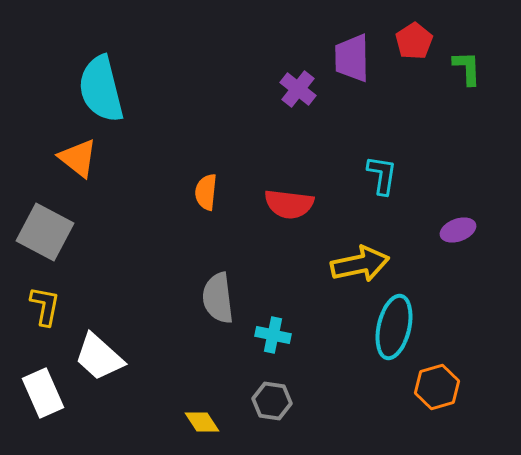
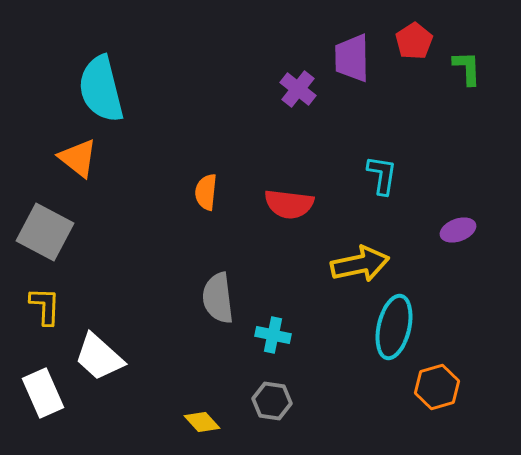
yellow L-shape: rotated 9 degrees counterclockwise
yellow diamond: rotated 9 degrees counterclockwise
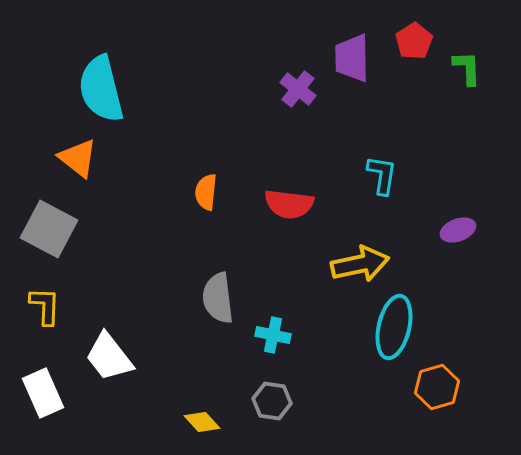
gray square: moved 4 px right, 3 px up
white trapezoid: moved 10 px right; rotated 10 degrees clockwise
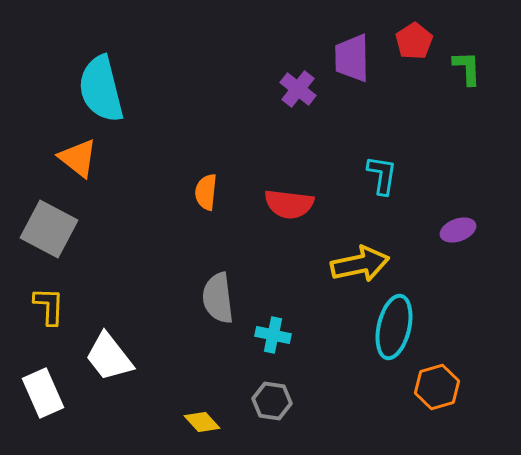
yellow L-shape: moved 4 px right
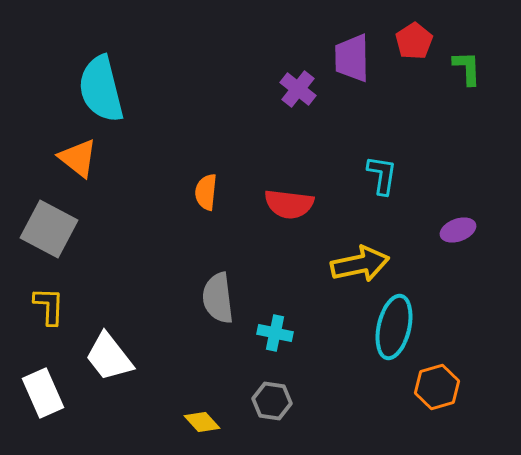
cyan cross: moved 2 px right, 2 px up
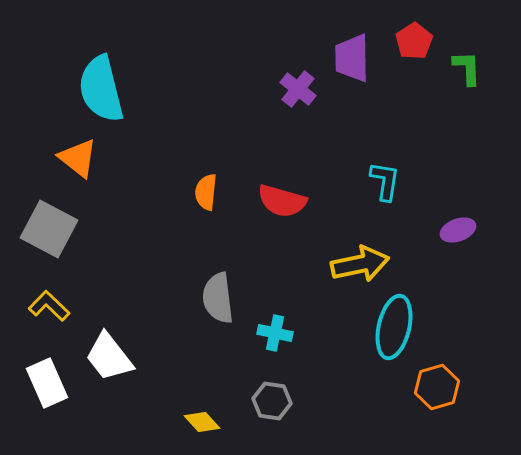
cyan L-shape: moved 3 px right, 6 px down
red semicircle: moved 7 px left, 3 px up; rotated 9 degrees clockwise
yellow L-shape: rotated 48 degrees counterclockwise
white rectangle: moved 4 px right, 10 px up
